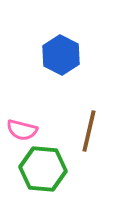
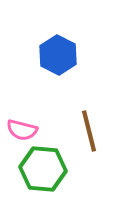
blue hexagon: moved 3 px left
brown line: rotated 27 degrees counterclockwise
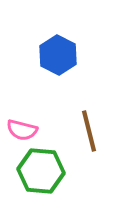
green hexagon: moved 2 px left, 2 px down
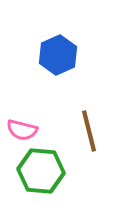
blue hexagon: rotated 9 degrees clockwise
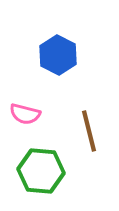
blue hexagon: rotated 9 degrees counterclockwise
pink semicircle: moved 3 px right, 16 px up
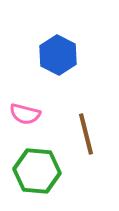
brown line: moved 3 px left, 3 px down
green hexagon: moved 4 px left
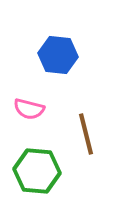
blue hexagon: rotated 21 degrees counterclockwise
pink semicircle: moved 4 px right, 5 px up
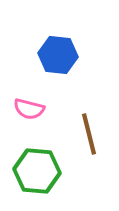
brown line: moved 3 px right
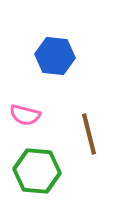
blue hexagon: moved 3 px left, 1 px down
pink semicircle: moved 4 px left, 6 px down
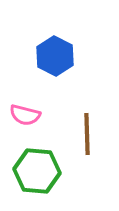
blue hexagon: rotated 21 degrees clockwise
brown line: moved 2 px left; rotated 12 degrees clockwise
